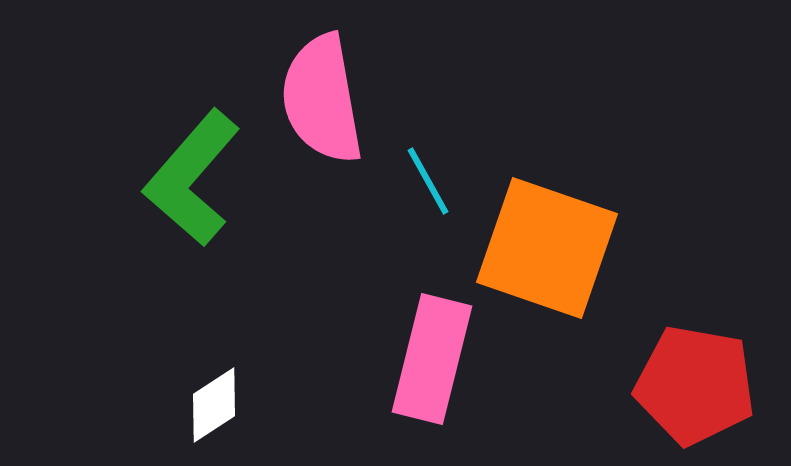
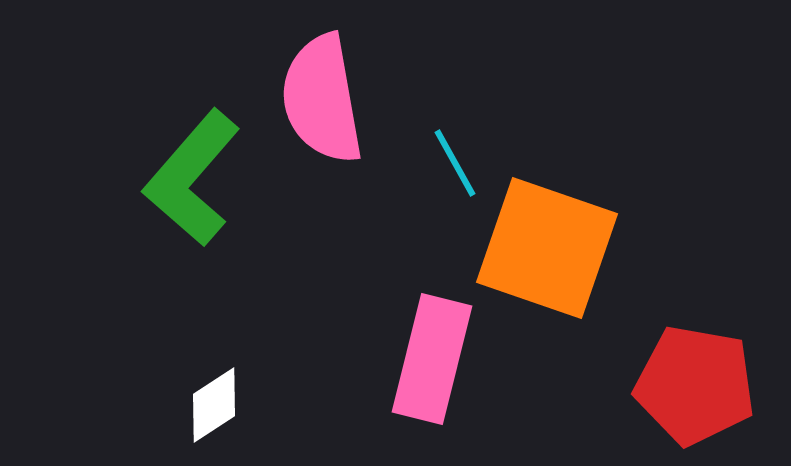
cyan line: moved 27 px right, 18 px up
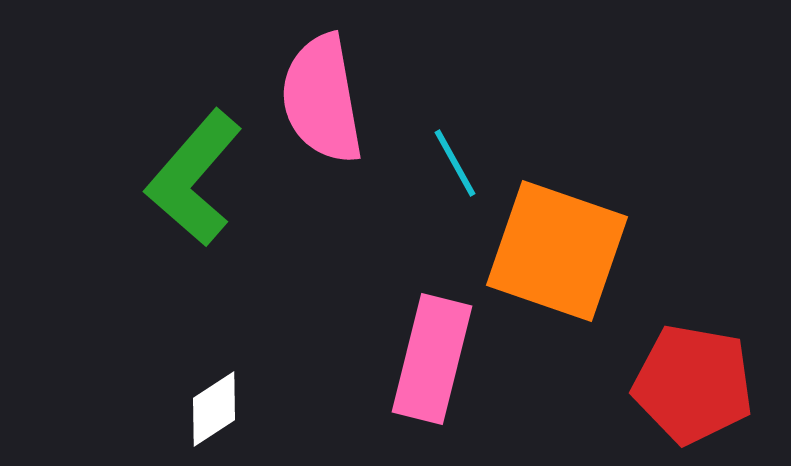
green L-shape: moved 2 px right
orange square: moved 10 px right, 3 px down
red pentagon: moved 2 px left, 1 px up
white diamond: moved 4 px down
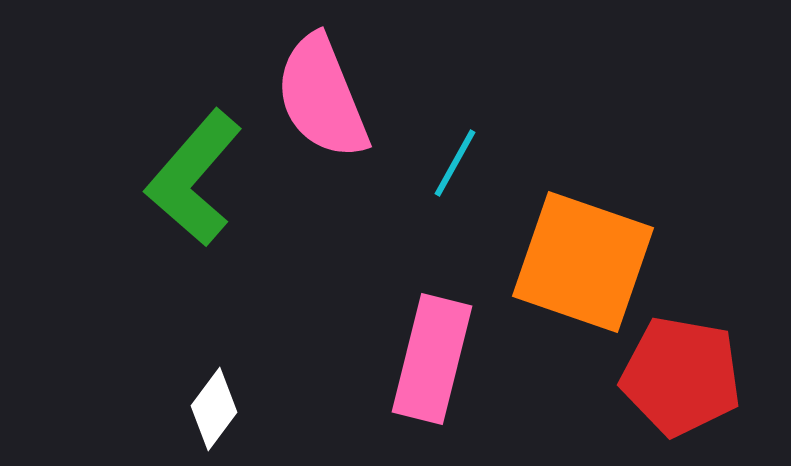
pink semicircle: moved 2 px up; rotated 12 degrees counterclockwise
cyan line: rotated 58 degrees clockwise
orange square: moved 26 px right, 11 px down
red pentagon: moved 12 px left, 8 px up
white diamond: rotated 20 degrees counterclockwise
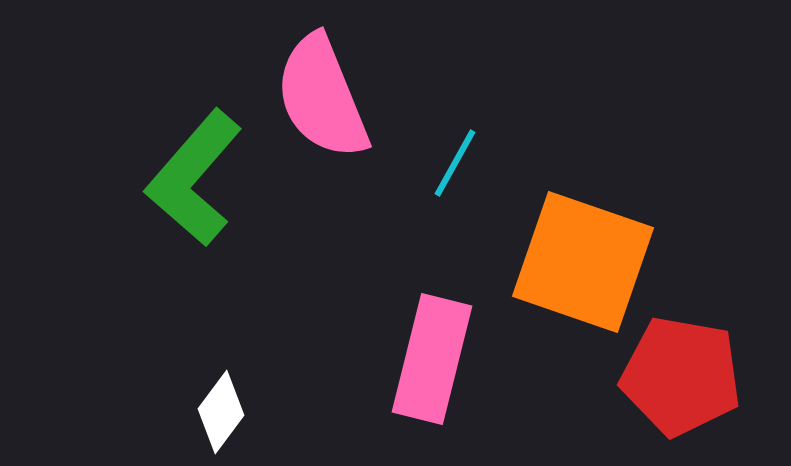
white diamond: moved 7 px right, 3 px down
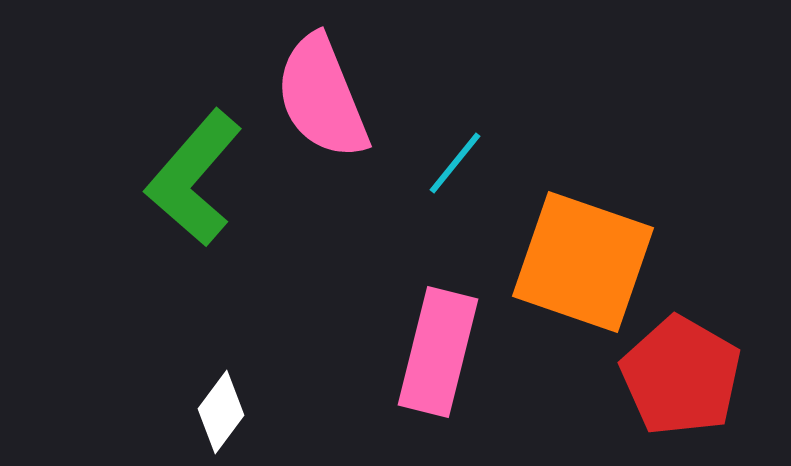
cyan line: rotated 10 degrees clockwise
pink rectangle: moved 6 px right, 7 px up
red pentagon: rotated 20 degrees clockwise
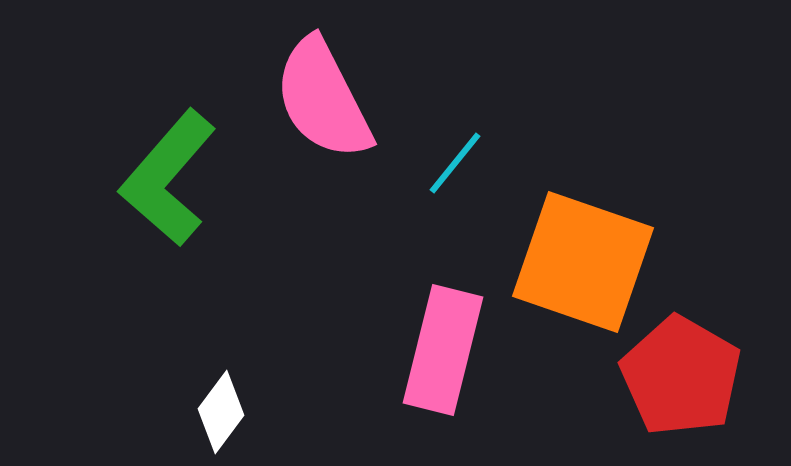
pink semicircle: moved 1 px right, 2 px down; rotated 5 degrees counterclockwise
green L-shape: moved 26 px left
pink rectangle: moved 5 px right, 2 px up
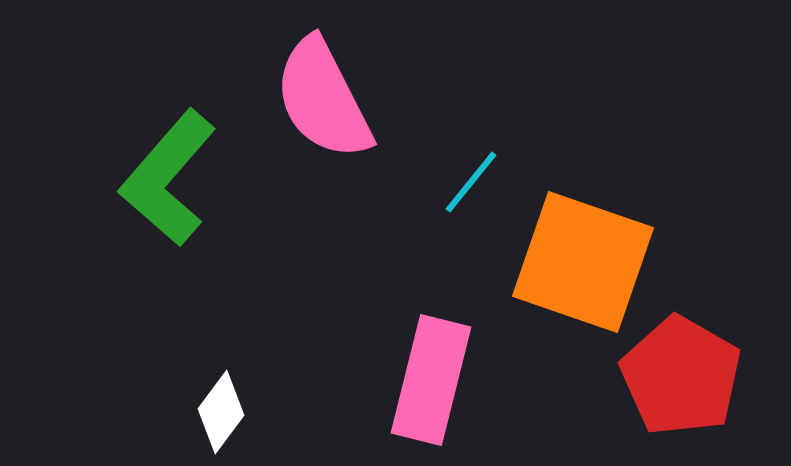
cyan line: moved 16 px right, 19 px down
pink rectangle: moved 12 px left, 30 px down
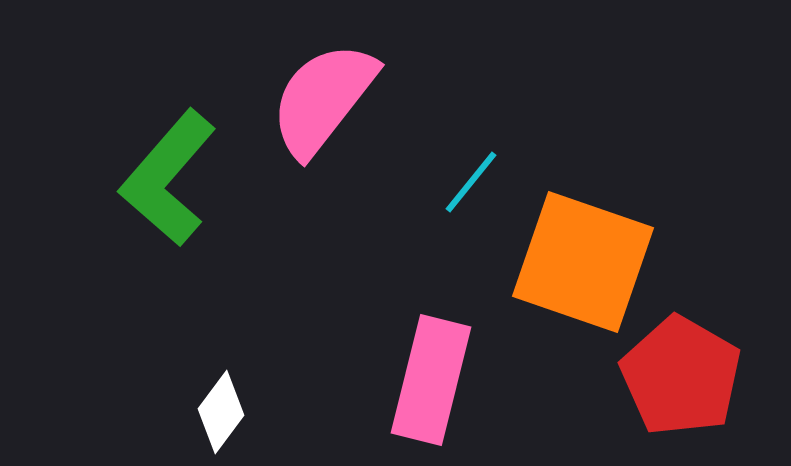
pink semicircle: rotated 65 degrees clockwise
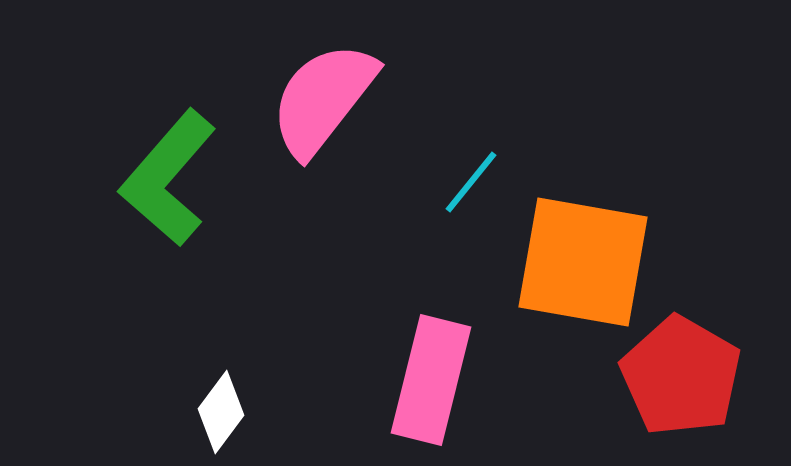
orange square: rotated 9 degrees counterclockwise
